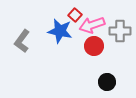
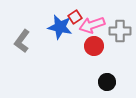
red square: moved 2 px down; rotated 16 degrees clockwise
blue star: moved 4 px up
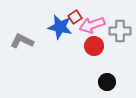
gray L-shape: rotated 80 degrees clockwise
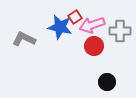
gray L-shape: moved 2 px right, 2 px up
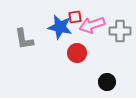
red square: rotated 24 degrees clockwise
gray L-shape: rotated 125 degrees counterclockwise
red circle: moved 17 px left, 7 px down
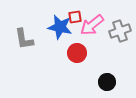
pink arrow: rotated 20 degrees counterclockwise
gray cross: rotated 20 degrees counterclockwise
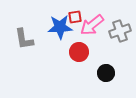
blue star: rotated 15 degrees counterclockwise
red circle: moved 2 px right, 1 px up
black circle: moved 1 px left, 9 px up
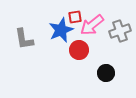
blue star: moved 1 px right, 3 px down; rotated 20 degrees counterclockwise
red circle: moved 2 px up
